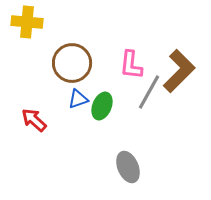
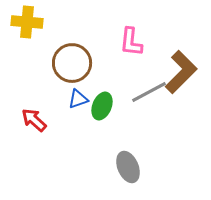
pink L-shape: moved 23 px up
brown L-shape: moved 2 px right, 1 px down
gray line: rotated 33 degrees clockwise
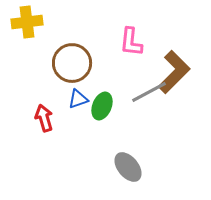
yellow cross: rotated 12 degrees counterclockwise
brown L-shape: moved 7 px left
red arrow: moved 10 px right, 2 px up; rotated 32 degrees clockwise
gray ellipse: rotated 16 degrees counterclockwise
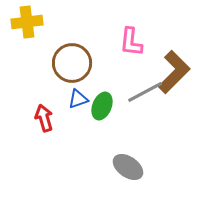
gray line: moved 4 px left
gray ellipse: rotated 16 degrees counterclockwise
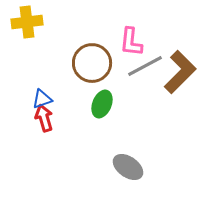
brown circle: moved 20 px right
brown L-shape: moved 6 px right
gray line: moved 26 px up
blue triangle: moved 36 px left
green ellipse: moved 2 px up
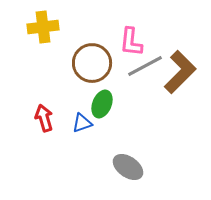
yellow cross: moved 16 px right, 5 px down
blue triangle: moved 40 px right, 24 px down
